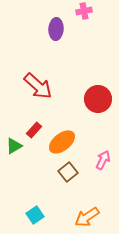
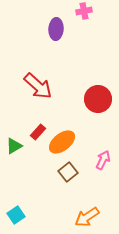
red rectangle: moved 4 px right, 2 px down
cyan square: moved 19 px left
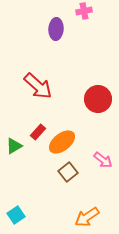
pink arrow: rotated 102 degrees clockwise
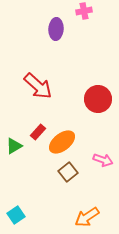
pink arrow: rotated 18 degrees counterclockwise
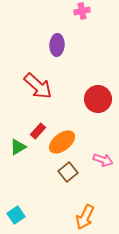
pink cross: moved 2 px left
purple ellipse: moved 1 px right, 16 px down
red rectangle: moved 1 px up
green triangle: moved 4 px right, 1 px down
orange arrow: moved 2 px left; rotated 30 degrees counterclockwise
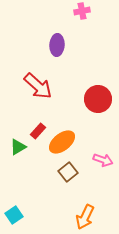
cyan square: moved 2 px left
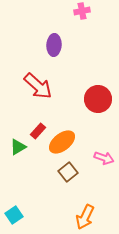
purple ellipse: moved 3 px left
pink arrow: moved 1 px right, 2 px up
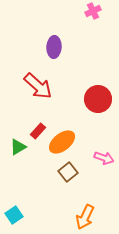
pink cross: moved 11 px right; rotated 14 degrees counterclockwise
purple ellipse: moved 2 px down
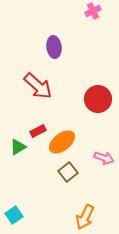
purple ellipse: rotated 10 degrees counterclockwise
red rectangle: rotated 21 degrees clockwise
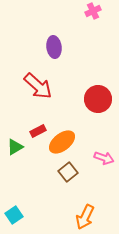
green triangle: moved 3 px left
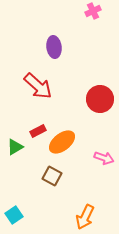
red circle: moved 2 px right
brown square: moved 16 px left, 4 px down; rotated 24 degrees counterclockwise
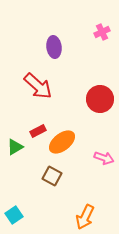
pink cross: moved 9 px right, 21 px down
